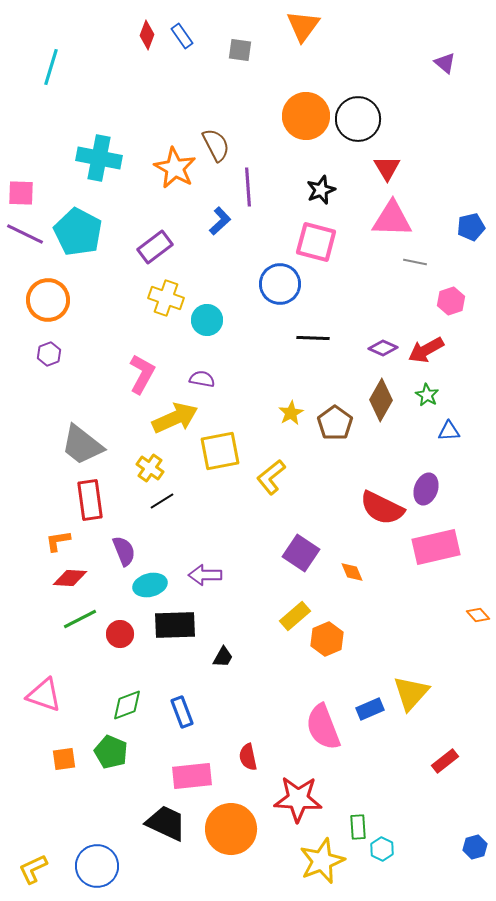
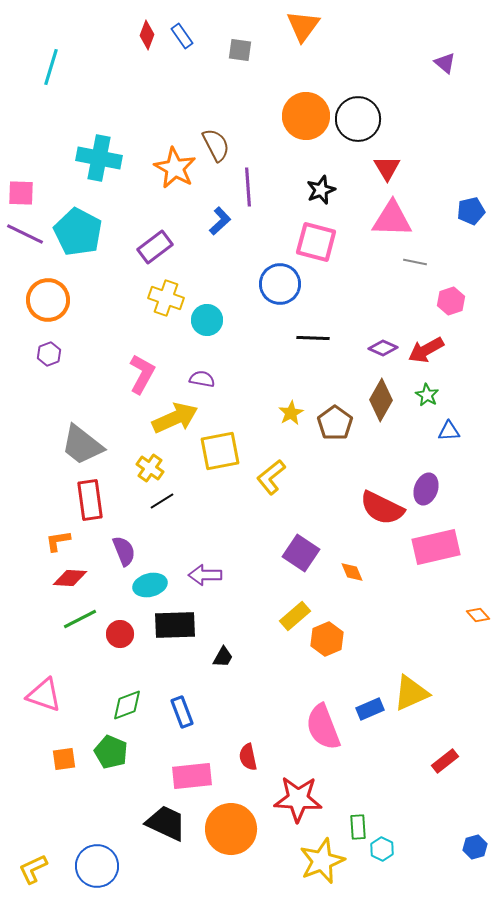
blue pentagon at (471, 227): moved 16 px up
yellow triangle at (411, 693): rotated 24 degrees clockwise
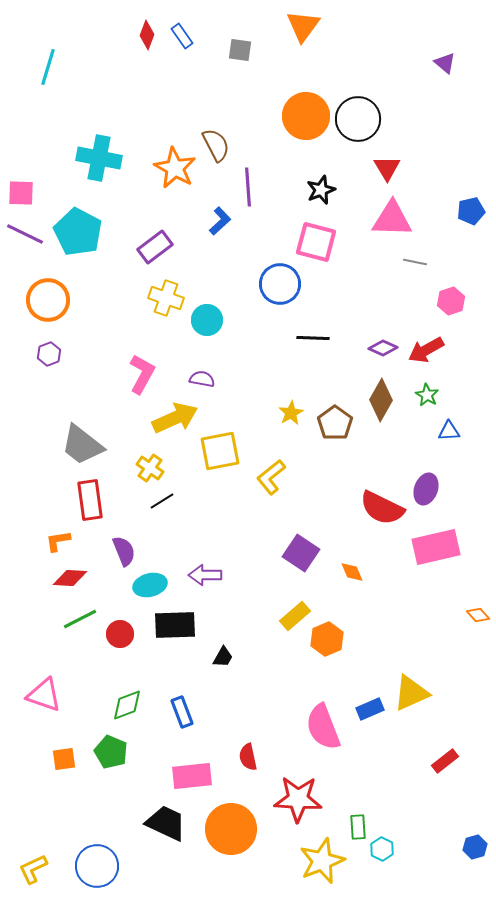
cyan line at (51, 67): moved 3 px left
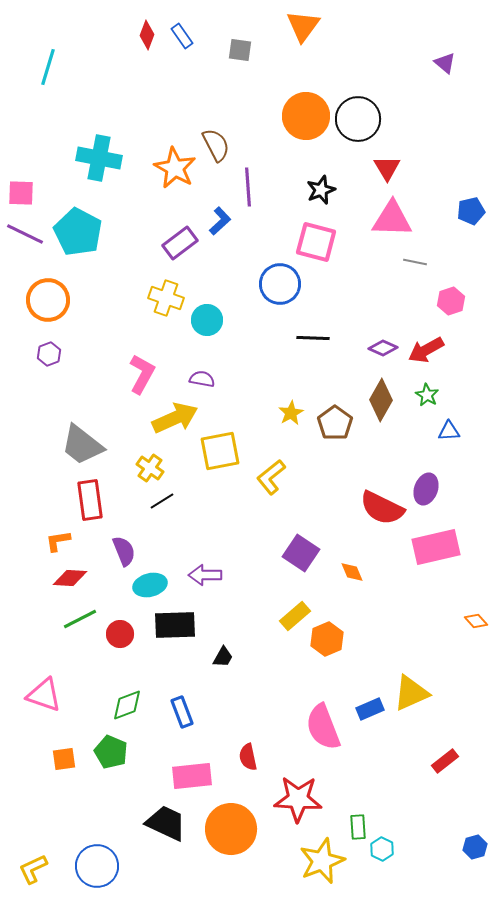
purple rectangle at (155, 247): moved 25 px right, 4 px up
orange diamond at (478, 615): moved 2 px left, 6 px down
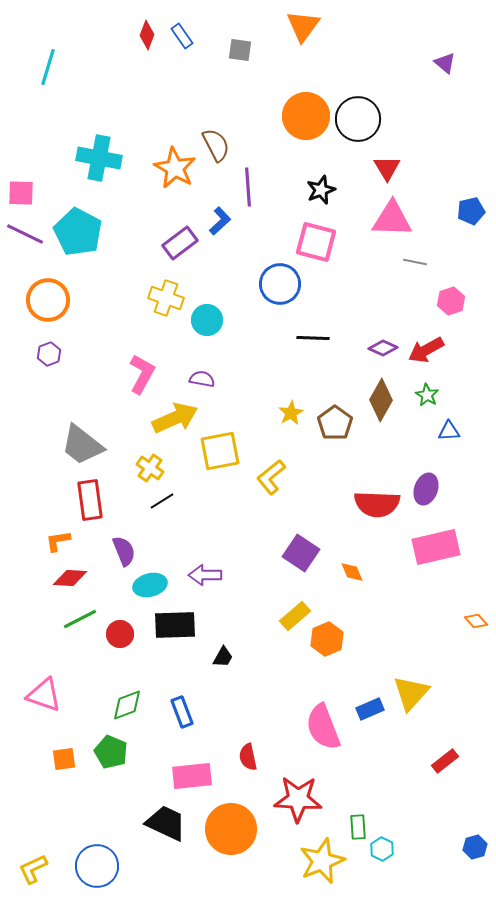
red semicircle at (382, 508): moved 5 px left, 4 px up; rotated 24 degrees counterclockwise
yellow triangle at (411, 693): rotated 24 degrees counterclockwise
